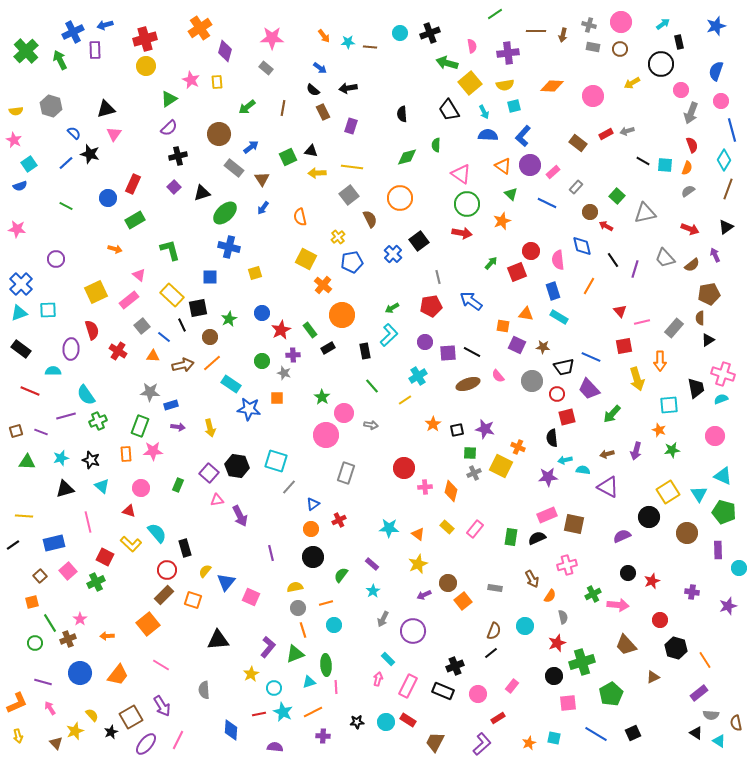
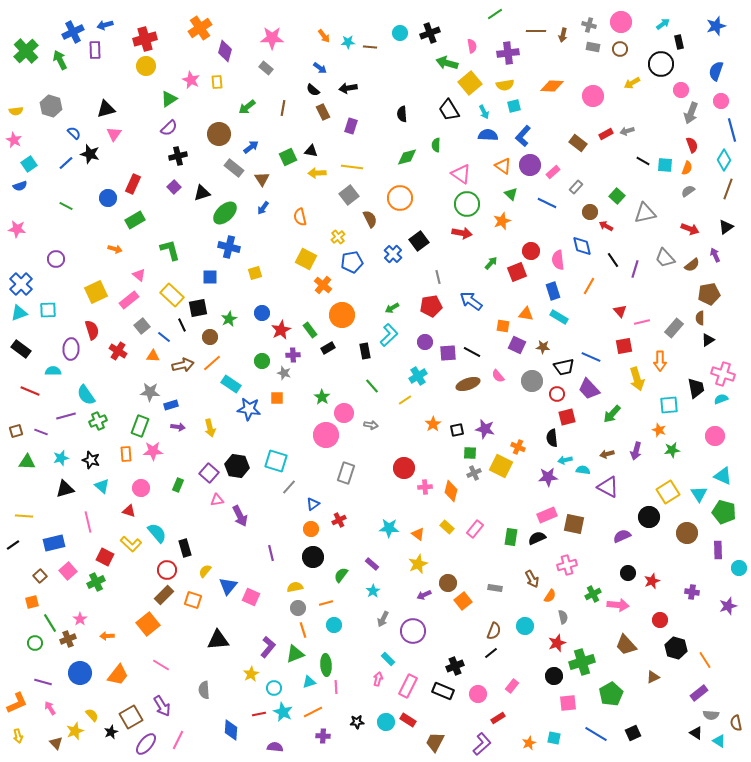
blue triangle at (226, 582): moved 2 px right, 4 px down
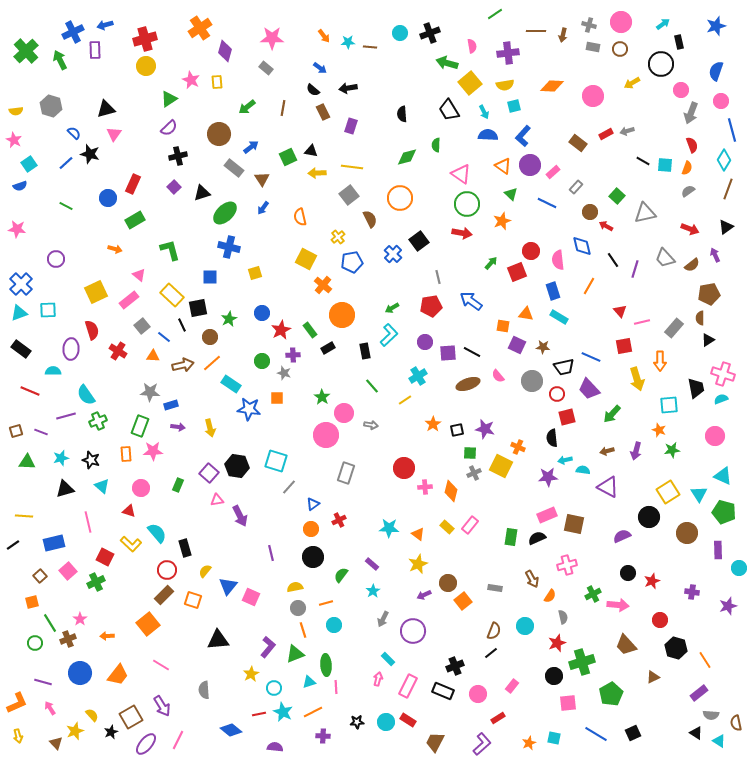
brown arrow at (607, 454): moved 3 px up
pink rectangle at (475, 529): moved 5 px left, 4 px up
blue diamond at (231, 730): rotated 55 degrees counterclockwise
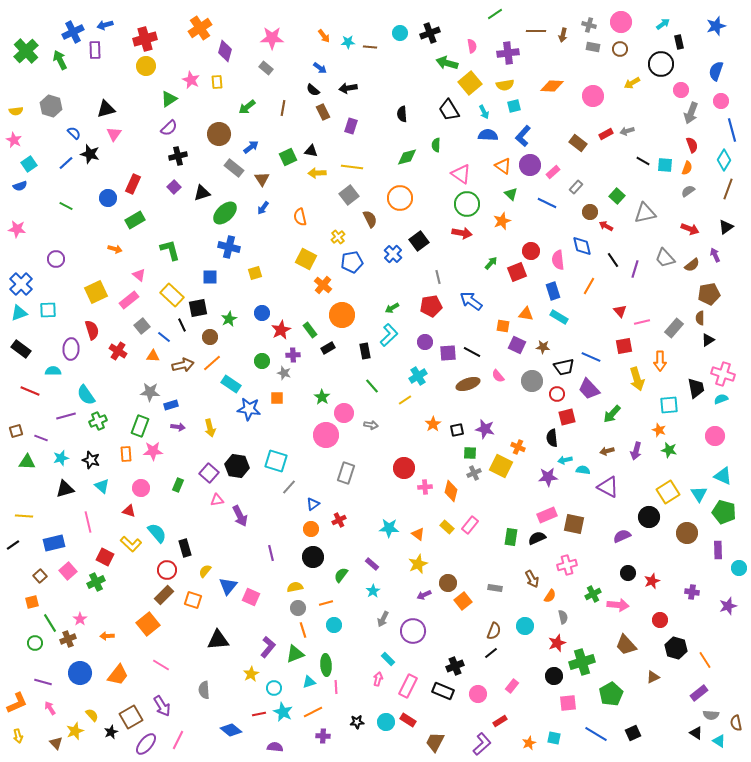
purple line at (41, 432): moved 6 px down
green star at (672, 450): moved 3 px left; rotated 21 degrees clockwise
red rectangle at (498, 718): moved 2 px right, 3 px down
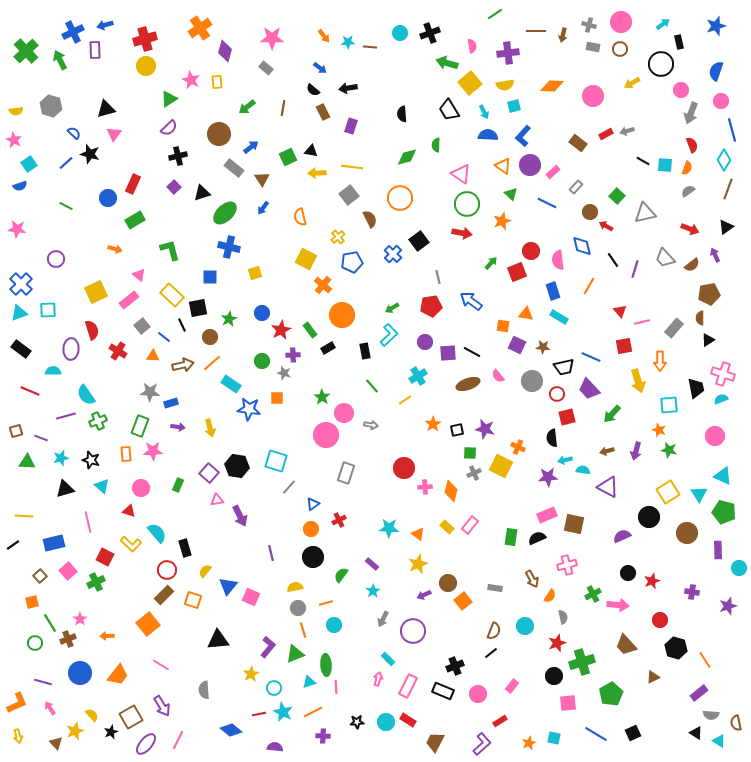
yellow arrow at (637, 379): moved 1 px right, 2 px down
blue rectangle at (171, 405): moved 2 px up
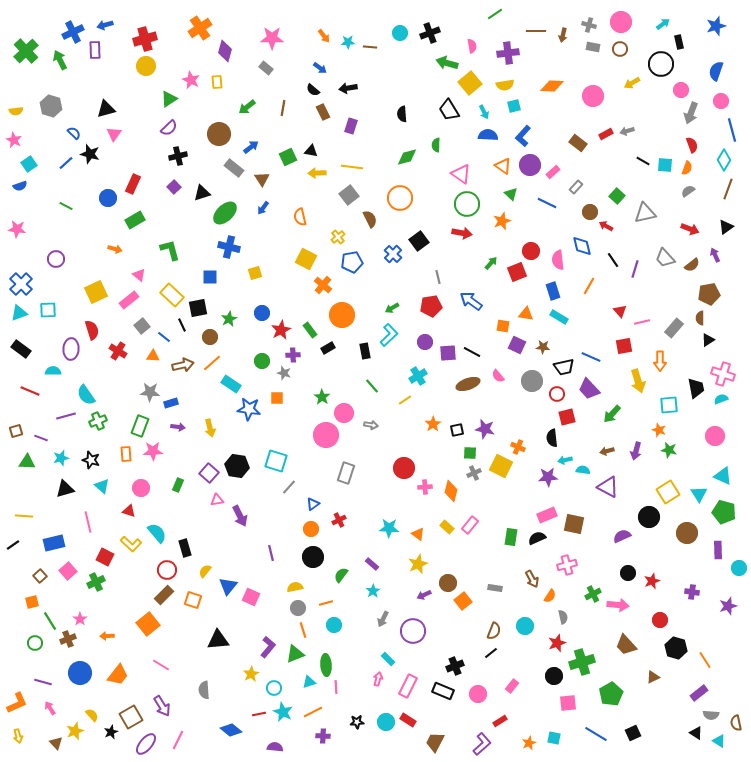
green line at (50, 623): moved 2 px up
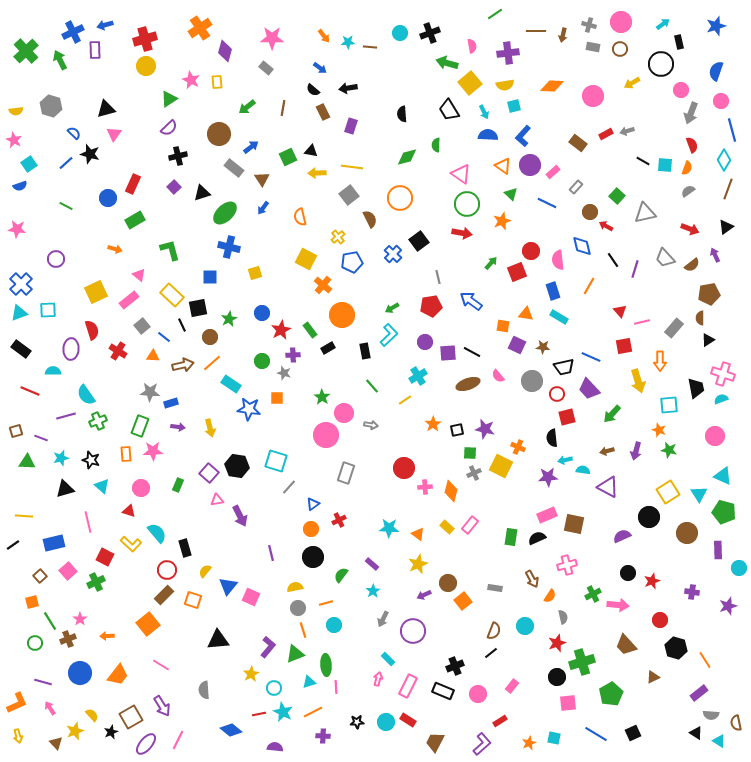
black circle at (554, 676): moved 3 px right, 1 px down
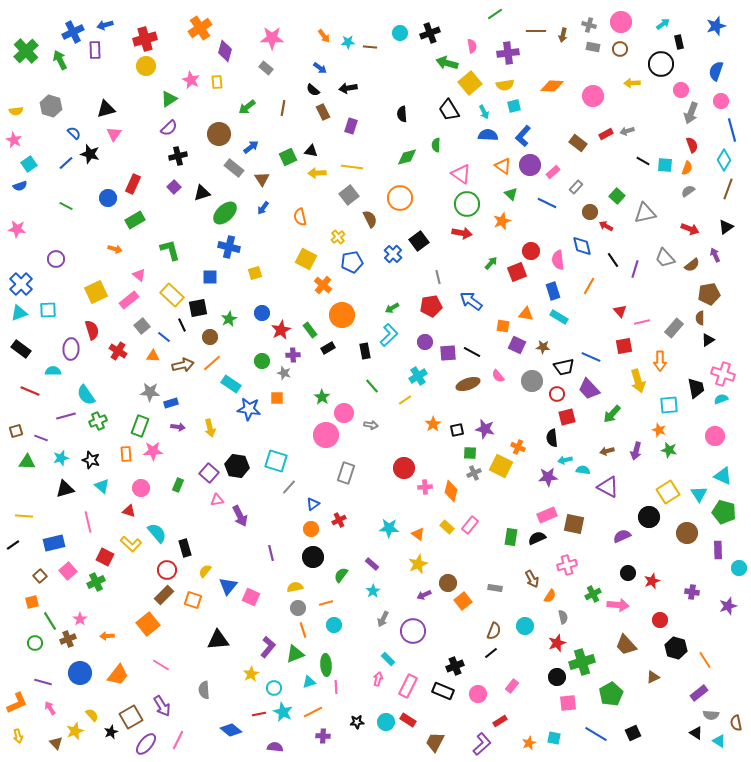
yellow arrow at (632, 83): rotated 28 degrees clockwise
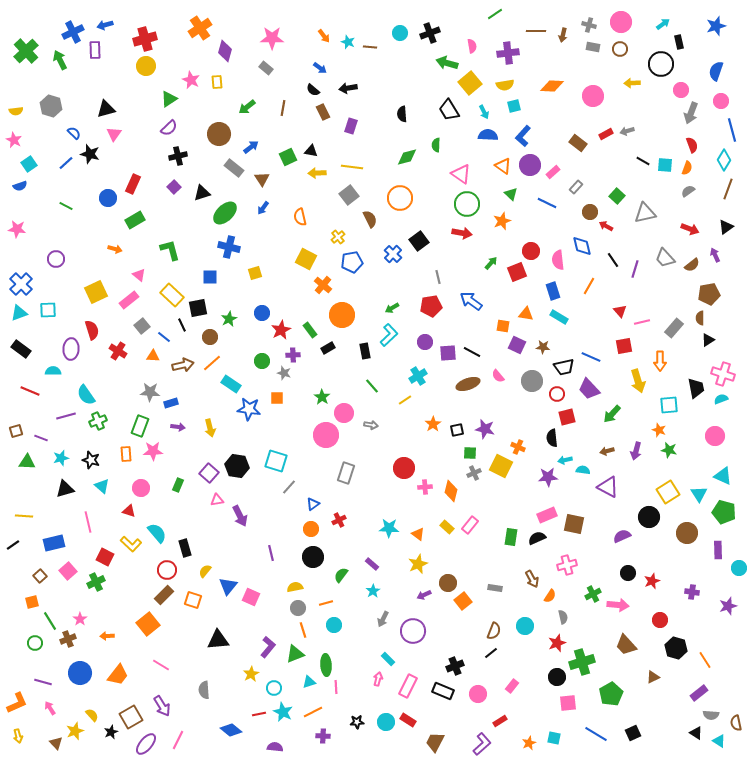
cyan star at (348, 42): rotated 24 degrees clockwise
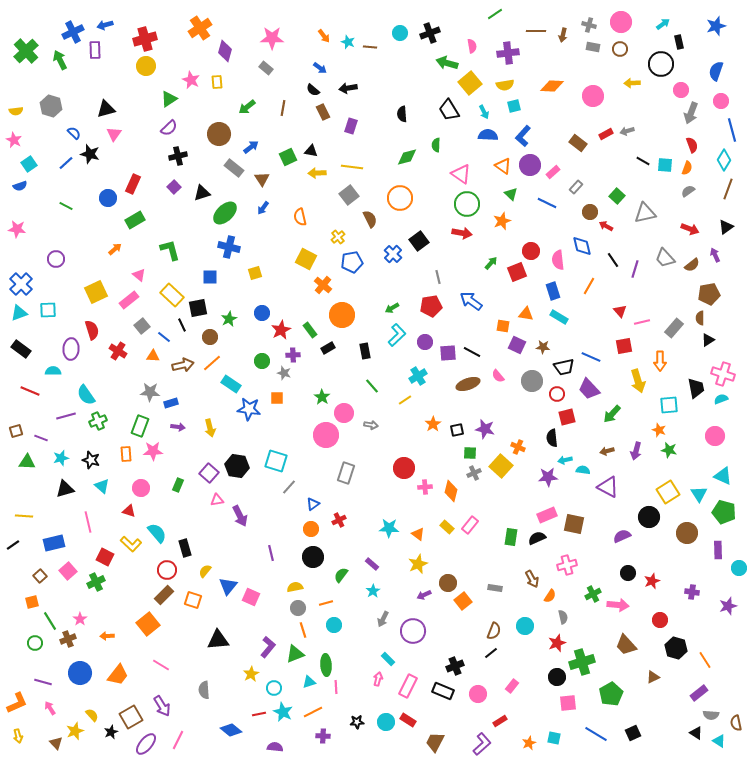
orange arrow at (115, 249): rotated 56 degrees counterclockwise
cyan L-shape at (389, 335): moved 8 px right
yellow square at (501, 466): rotated 15 degrees clockwise
